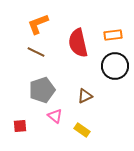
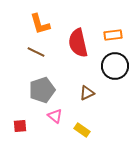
orange L-shape: moved 2 px right; rotated 85 degrees counterclockwise
brown triangle: moved 2 px right, 3 px up
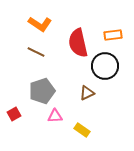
orange L-shape: rotated 40 degrees counterclockwise
black circle: moved 10 px left
gray pentagon: moved 1 px down
pink triangle: rotated 42 degrees counterclockwise
red square: moved 6 px left, 12 px up; rotated 24 degrees counterclockwise
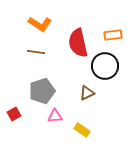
brown line: rotated 18 degrees counterclockwise
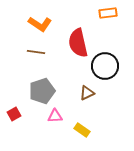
orange rectangle: moved 5 px left, 22 px up
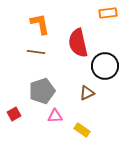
orange L-shape: rotated 135 degrees counterclockwise
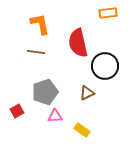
gray pentagon: moved 3 px right, 1 px down
red square: moved 3 px right, 3 px up
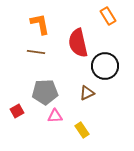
orange rectangle: moved 3 px down; rotated 66 degrees clockwise
gray pentagon: rotated 15 degrees clockwise
yellow rectangle: rotated 21 degrees clockwise
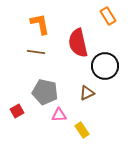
gray pentagon: rotated 15 degrees clockwise
pink triangle: moved 4 px right, 1 px up
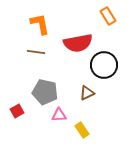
red semicircle: rotated 88 degrees counterclockwise
black circle: moved 1 px left, 1 px up
